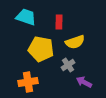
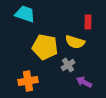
cyan trapezoid: moved 1 px left, 3 px up
red rectangle: moved 29 px right
yellow semicircle: rotated 36 degrees clockwise
yellow pentagon: moved 4 px right, 2 px up
orange cross: moved 1 px up
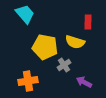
cyan trapezoid: rotated 30 degrees clockwise
gray cross: moved 4 px left
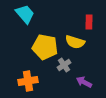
red rectangle: moved 1 px right
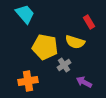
red rectangle: rotated 32 degrees counterclockwise
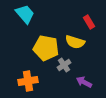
yellow pentagon: moved 1 px right, 1 px down
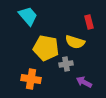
cyan trapezoid: moved 3 px right, 2 px down
red rectangle: rotated 16 degrees clockwise
gray cross: moved 2 px right, 1 px up; rotated 24 degrees clockwise
orange cross: moved 3 px right, 2 px up; rotated 18 degrees clockwise
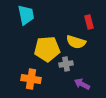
cyan trapezoid: moved 2 px left, 1 px up; rotated 30 degrees clockwise
yellow semicircle: moved 1 px right
yellow pentagon: moved 1 px right, 1 px down; rotated 15 degrees counterclockwise
purple arrow: moved 2 px left, 2 px down
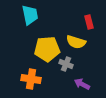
cyan trapezoid: moved 4 px right
gray cross: rotated 32 degrees clockwise
